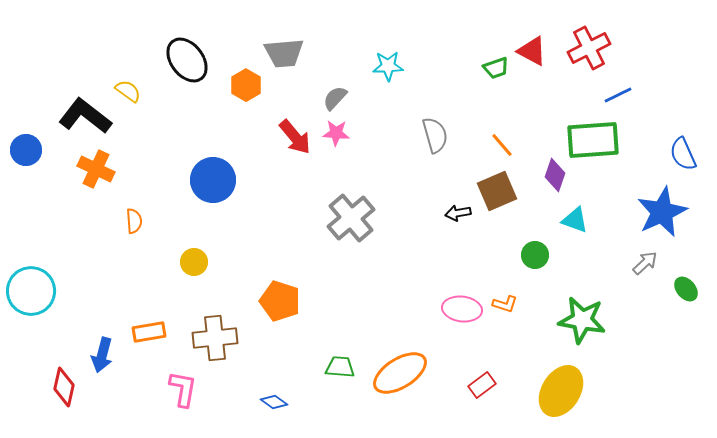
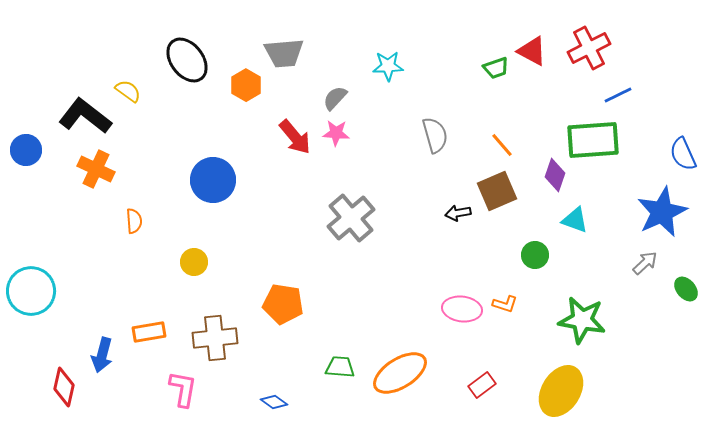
orange pentagon at (280, 301): moved 3 px right, 3 px down; rotated 9 degrees counterclockwise
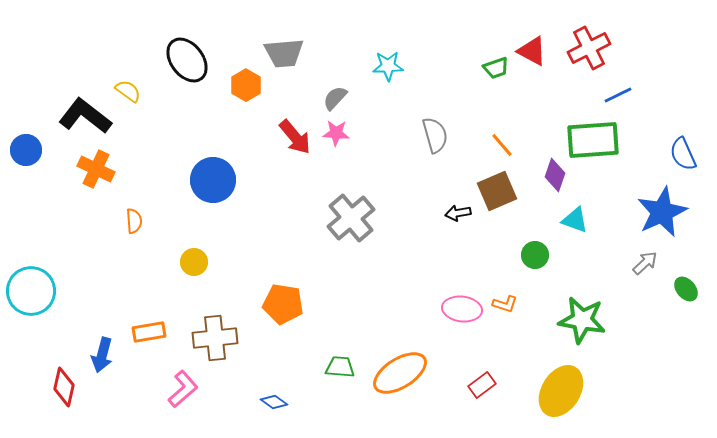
pink L-shape at (183, 389): rotated 39 degrees clockwise
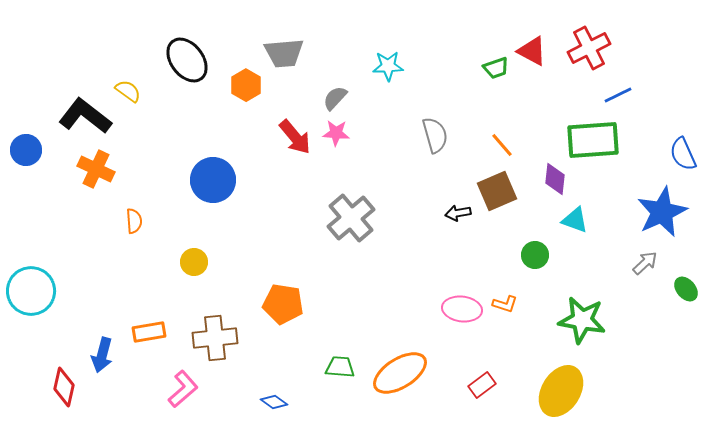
purple diamond at (555, 175): moved 4 px down; rotated 12 degrees counterclockwise
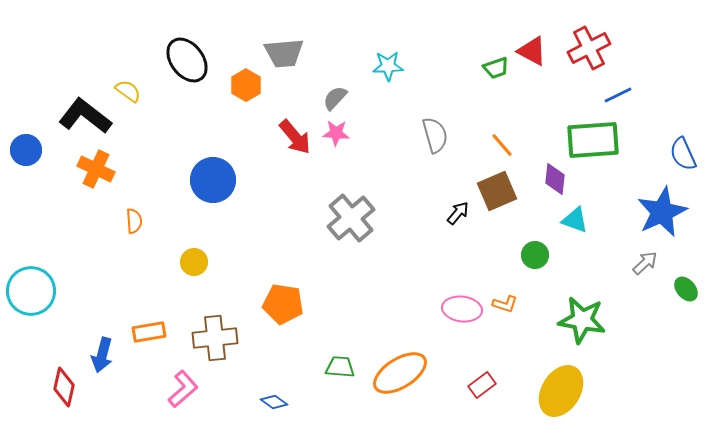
black arrow at (458, 213): rotated 140 degrees clockwise
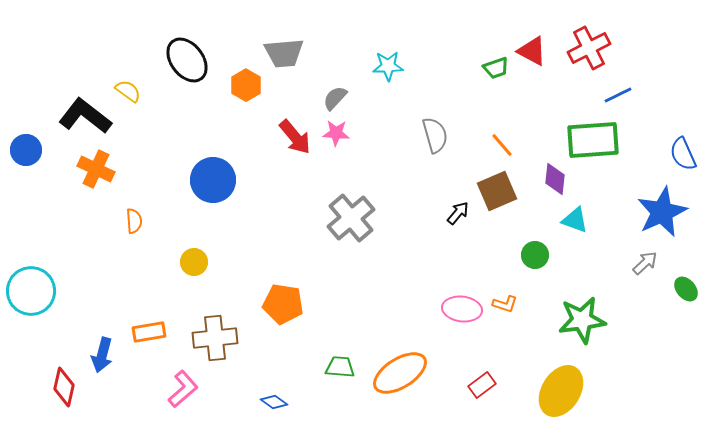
green star at (582, 320): rotated 18 degrees counterclockwise
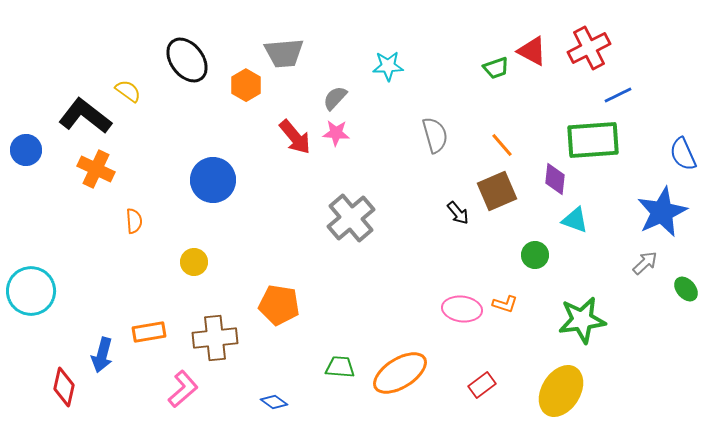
black arrow at (458, 213): rotated 100 degrees clockwise
orange pentagon at (283, 304): moved 4 px left, 1 px down
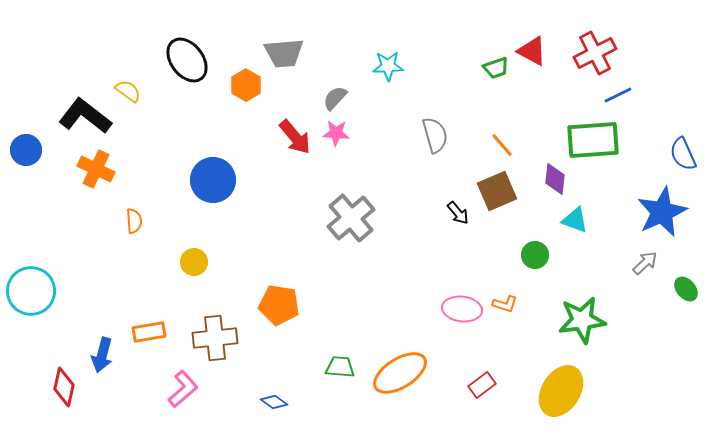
red cross at (589, 48): moved 6 px right, 5 px down
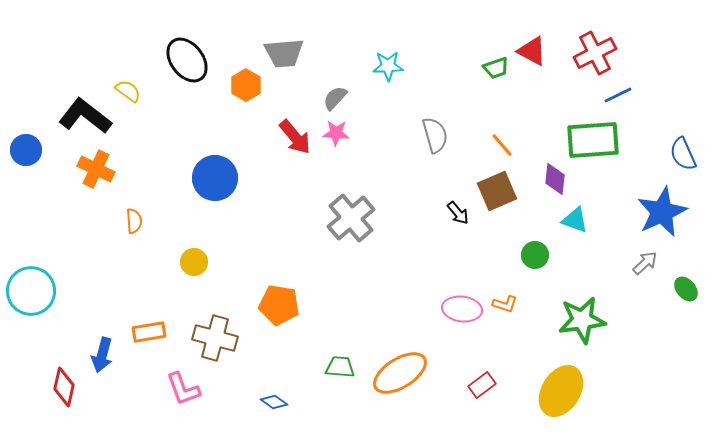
blue circle at (213, 180): moved 2 px right, 2 px up
brown cross at (215, 338): rotated 21 degrees clockwise
pink L-shape at (183, 389): rotated 111 degrees clockwise
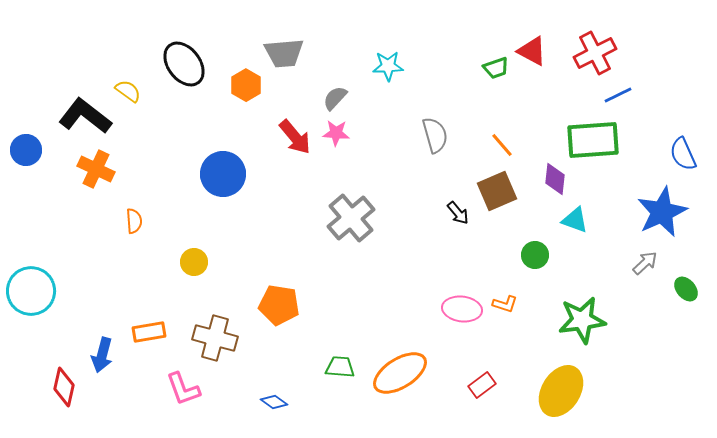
black ellipse at (187, 60): moved 3 px left, 4 px down
blue circle at (215, 178): moved 8 px right, 4 px up
